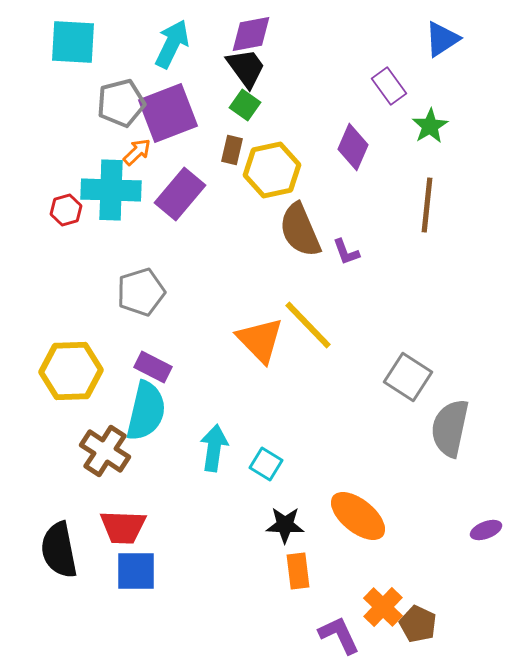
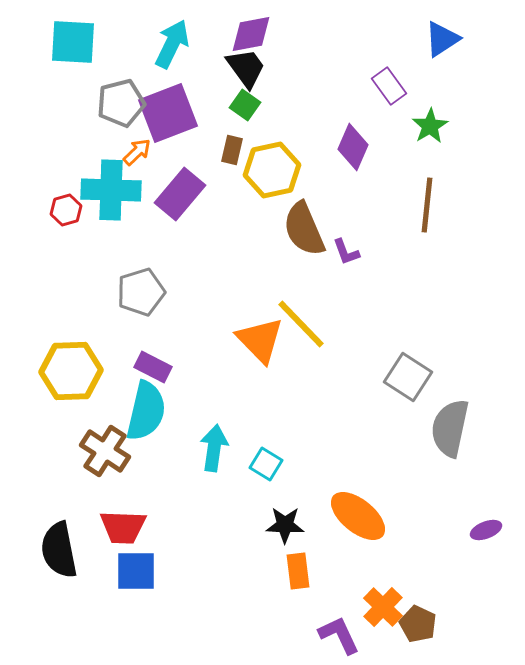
brown semicircle at (300, 230): moved 4 px right, 1 px up
yellow line at (308, 325): moved 7 px left, 1 px up
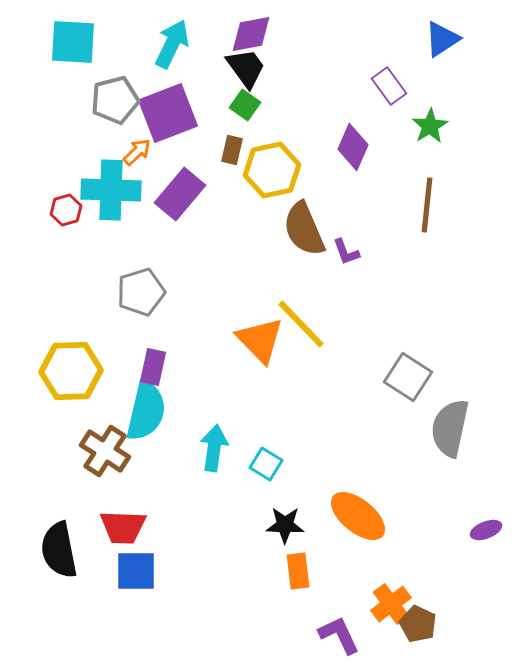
gray pentagon at (121, 103): moved 6 px left, 3 px up
purple rectangle at (153, 367): rotated 75 degrees clockwise
orange cross at (383, 607): moved 8 px right, 3 px up; rotated 9 degrees clockwise
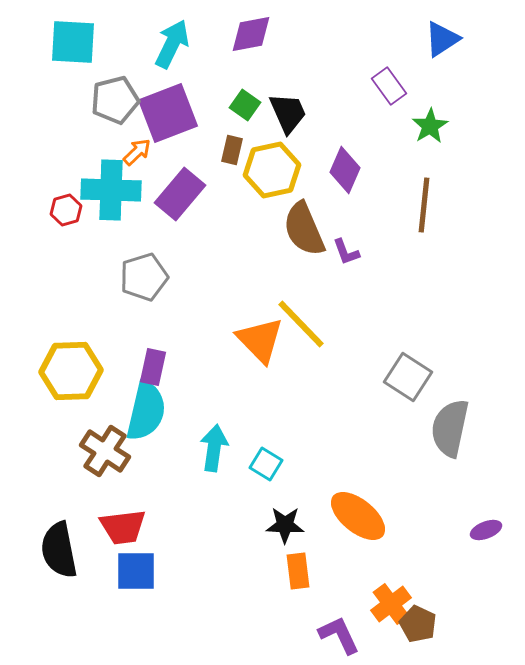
black trapezoid at (246, 68): moved 42 px right, 45 px down; rotated 12 degrees clockwise
purple diamond at (353, 147): moved 8 px left, 23 px down
brown line at (427, 205): moved 3 px left
gray pentagon at (141, 292): moved 3 px right, 15 px up
red trapezoid at (123, 527): rotated 9 degrees counterclockwise
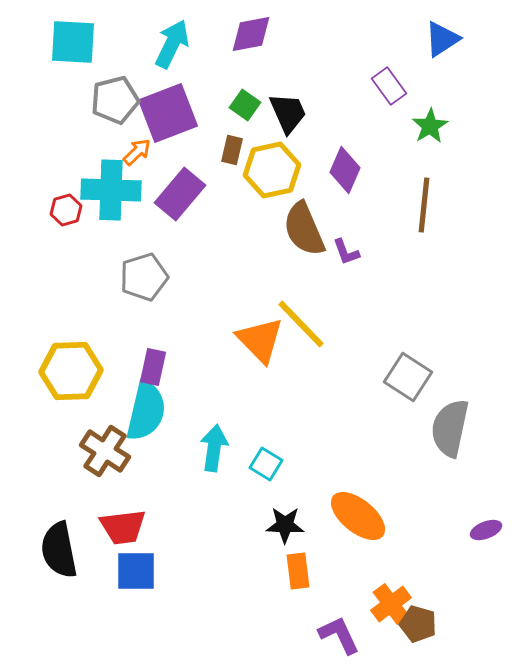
brown pentagon at (418, 624): rotated 9 degrees counterclockwise
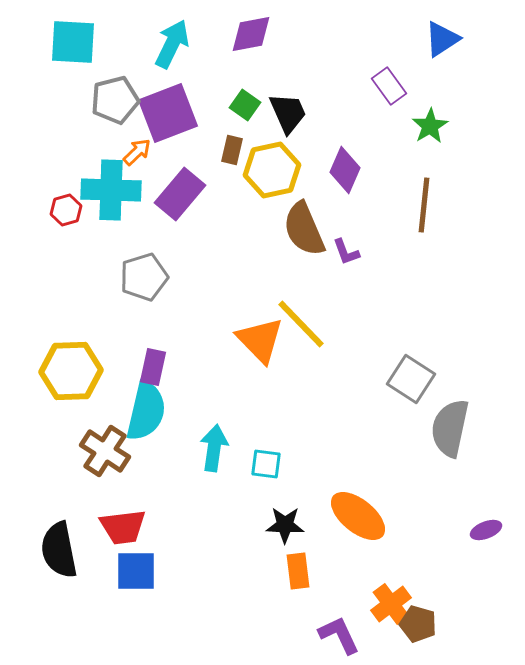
gray square at (408, 377): moved 3 px right, 2 px down
cyan square at (266, 464): rotated 24 degrees counterclockwise
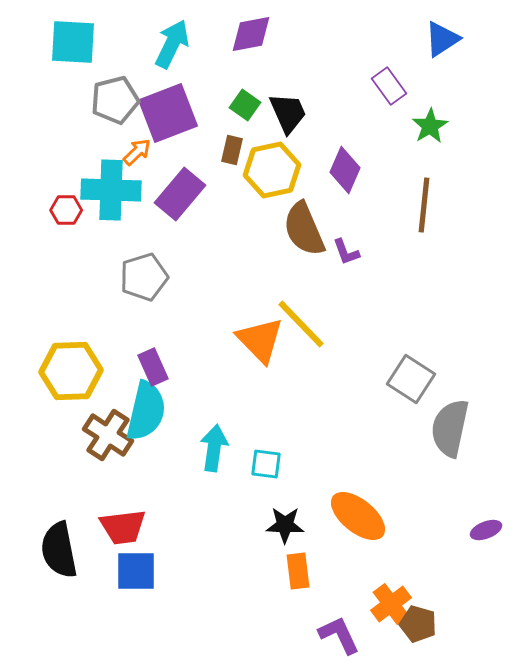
red hexagon at (66, 210): rotated 16 degrees clockwise
purple rectangle at (153, 367): rotated 36 degrees counterclockwise
brown cross at (105, 451): moved 3 px right, 16 px up
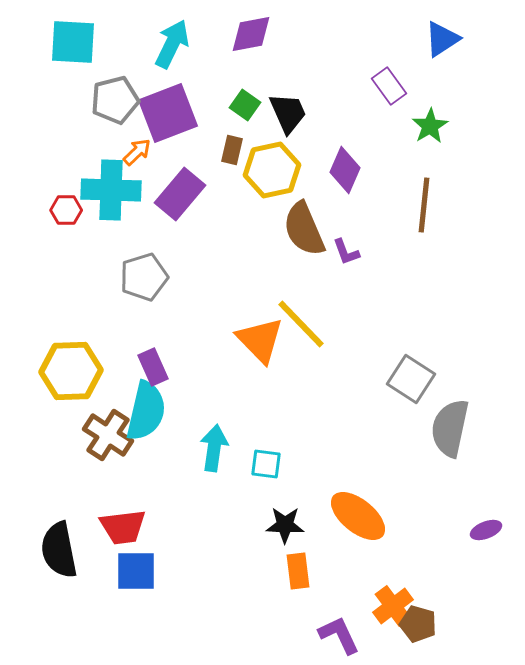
orange cross at (391, 604): moved 2 px right, 2 px down
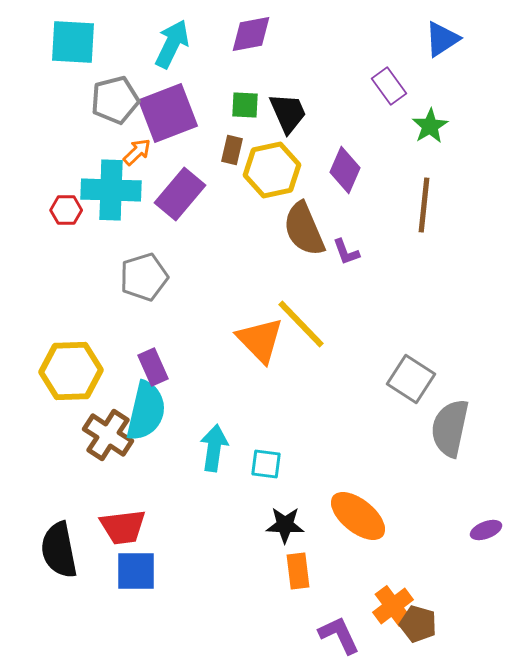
green square at (245, 105): rotated 32 degrees counterclockwise
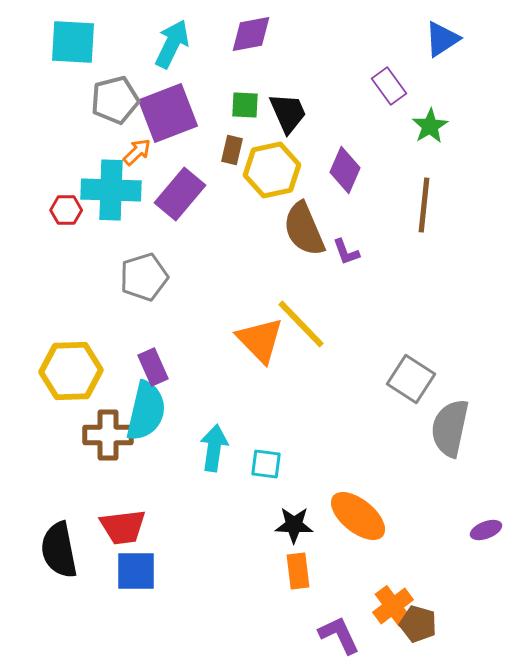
brown cross at (108, 435): rotated 33 degrees counterclockwise
black star at (285, 525): moved 9 px right
